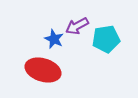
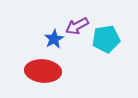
blue star: rotated 18 degrees clockwise
red ellipse: moved 1 px down; rotated 12 degrees counterclockwise
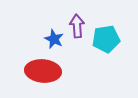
purple arrow: rotated 115 degrees clockwise
blue star: rotated 18 degrees counterclockwise
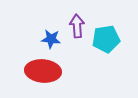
blue star: moved 3 px left; rotated 18 degrees counterclockwise
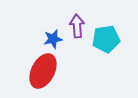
blue star: moved 2 px right; rotated 18 degrees counterclockwise
red ellipse: rotated 68 degrees counterclockwise
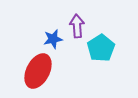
cyan pentagon: moved 5 px left, 9 px down; rotated 24 degrees counterclockwise
red ellipse: moved 5 px left
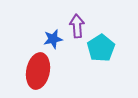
red ellipse: rotated 16 degrees counterclockwise
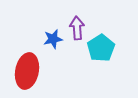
purple arrow: moved 2 px down
red ellipse: moved 11 px left
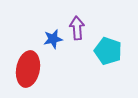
cyan pentagon: moved 7 px right, 3 px down; rotated 20 degrees counterclockwise
red ellipse: moved 1 px right, 2 px up
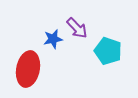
purple arrow: rotated 140 degrees clockwise
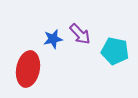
purple arrow: moved 3 px right, 6 px down
cyan pentagon: moved 7 px right; rotated 8 degrees counterclockwise
